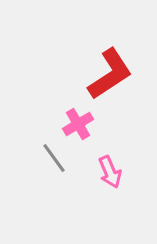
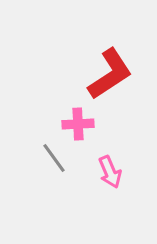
pink cross: rotated 28 degrees clockwise
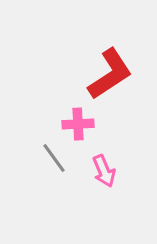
pink arrow: moved 6 px left, 1 px up
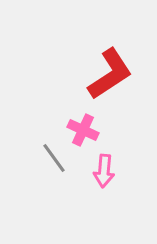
pink cross: moved 5 px right, 6 px down; rotated 28 degrees clockwise
pink arrow: rotated 28 degrees clockwise
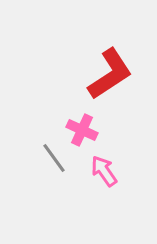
pink cross: moved 1 px left
pink arrow: rotated 140 degrees clockwise
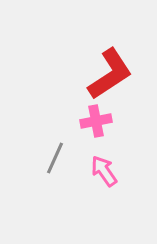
pink cross: moved 14 px right, 9 px up; rotated 36 degrees counterclockwise
gray line: moved 1 px right; rotated 60 degrees clockwise
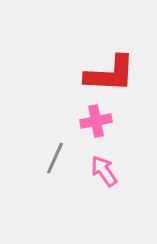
red L-shape: rotated 36 degrees clockwise
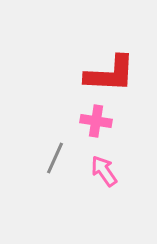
pink cross: rotated 20 degrees clockwise
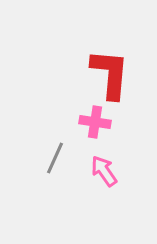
red L-shape: rotated 88 degrees counterclockwise
pink cross: moved 1 px left, 1 px down
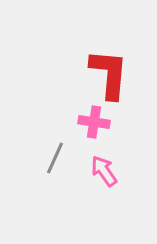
red L-shape: moved 1 px left
pink cross: moved 1 px left
